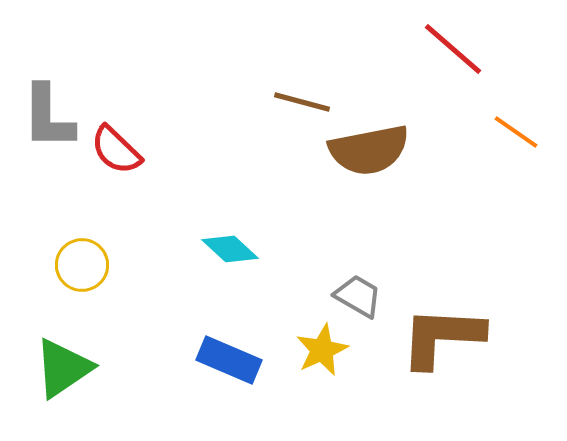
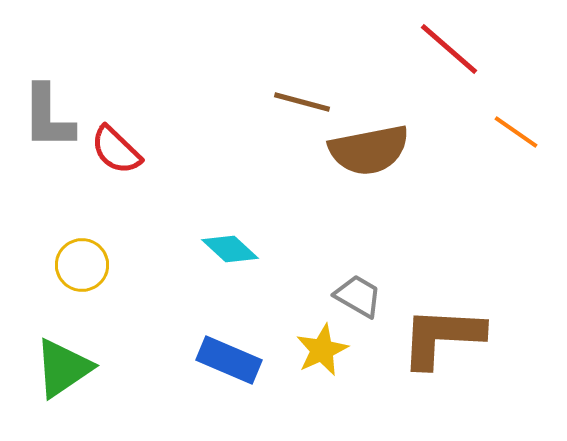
red line: moved 4 px left
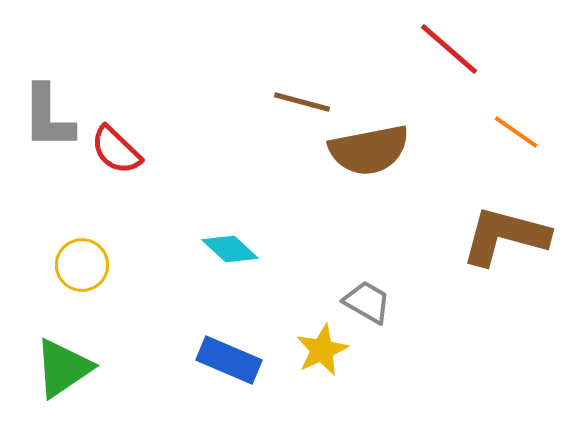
gray trapezoid: moved 9 px right, 6 px down
brown L-shape: moved 63 px right, 101 px up; rotated 12 degrees clockwise
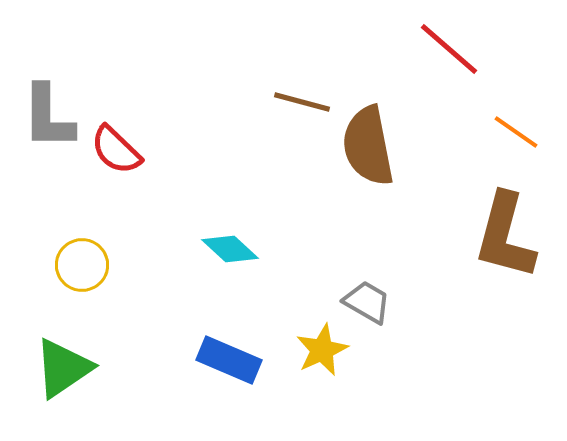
brown semicircle: moved 1 px left, 4 px up; rotated 90 degrees clockwise
brown L-shape: rotated 90 degrees counterclockwise
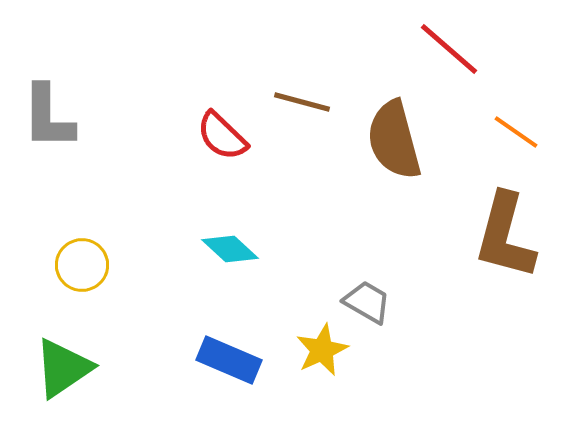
brown semicircle: moved 26 px right, 6 px up; rotated 4 degrees counterclockwise
red semicircle: moved 106 px right, 14 px up
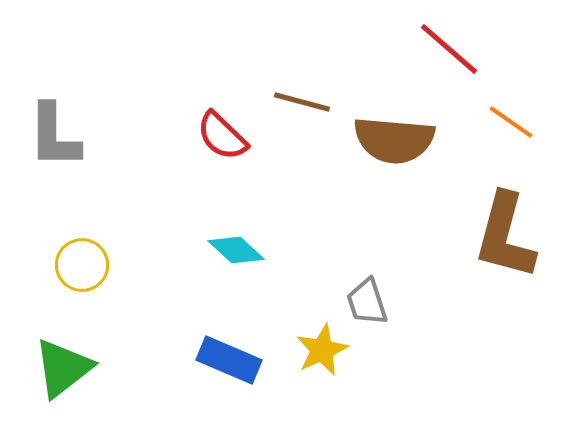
gray L-shape: moved 6 px right, 19 px down
orange line: moved 5 px left, 10 px up
brown semicircle: rotated 70 degrees counterclockwise
cyan diamond: moved 6 px right, 1 px down
gray trapezoid: rotated 138 degrees counterclockwise
green triangle: rotated 4 degrees counterclockwise
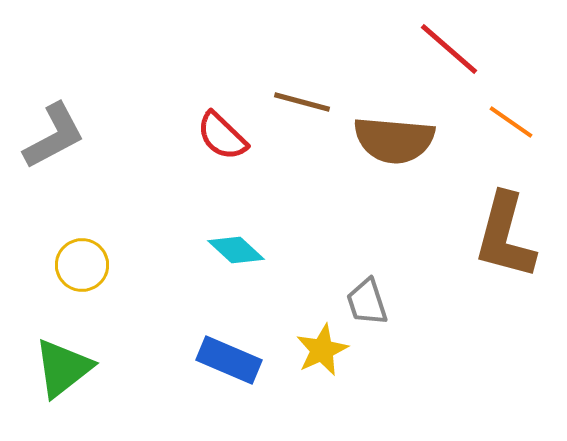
gray L-shape: rotated 118 degrees counterclockwise
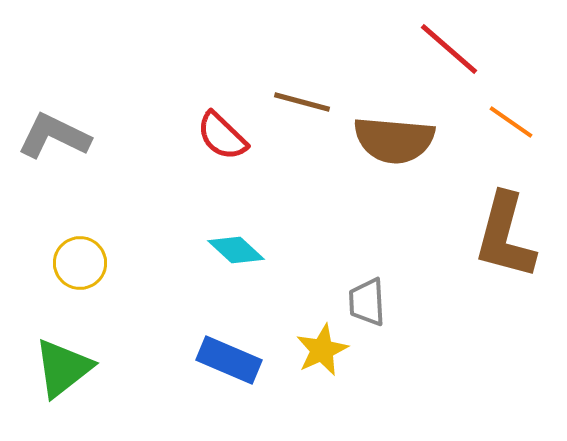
gray L-shape: rotated 126 degrees counterclockwise
yellow circle: moved 2 px left, 2 px up
gray trapezoid: rotated 15 degrees clockwise
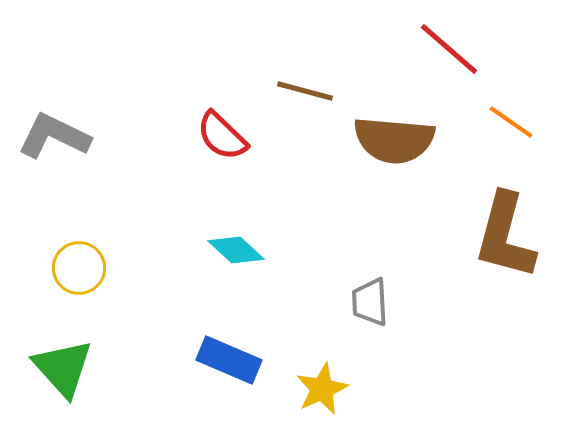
brown line: moved 3 px right, 11 px up
yellow circle: moved 1 px left, 5 px down
gray trapezoid: moved 3 px right
yellow star: moved 39 px down
green triangle: rotated 34 degrees counterclockwise
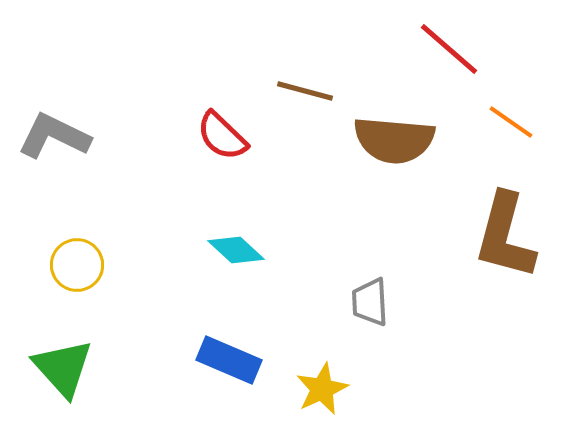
yellow circle: moved 2 px left, 3 px up
